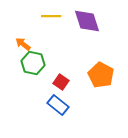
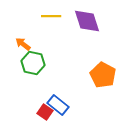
orange pentagon: moved 2 px right
red square: moved 16 px left, 30 px down
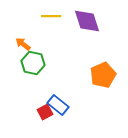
orange pentagon: rotated 20 degrees clockwise
red square: rotated 28 degrees clockwise
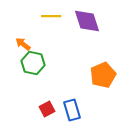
blue rectangle: moved 14 px right, 5 px down; rotated 35 degrees clockwise
red square: moved 2 px right, 3 px up
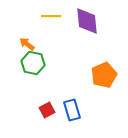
purple diamond: rotated 12 degrees clockwise
orange arrow: moved 4 px right
orange pentagon: moved 1 px right
red square: moved 1 px down
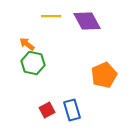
purple diamond: rotated 24 degrees counterclockwise
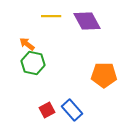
orange pentagon: rotated 25 degrees clockwise
blue rectangle: rotated 25 degrees counterclockwise
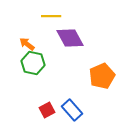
purple diamond: moved 17 px left, 17 px down
orange pentagon: moved 2 px left, 1 px down; rotated 25 degrees counterclockwise
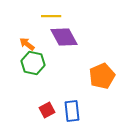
purple diamond: moved 6 px left, 1 px up
blue rectangle: moved 1 px down; rotated 35 degrees clockwise
